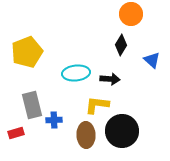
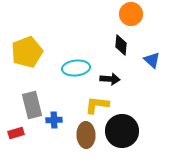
black diamond: rotated 25 degrees counterclockwise
cyan ellipse: moved 5 px up
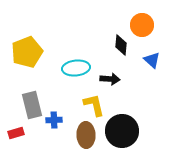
orange circle: moved 11 px right, 11 px down
yellow L-shape: moved 3 px left; rotated 70 degrees clockwise
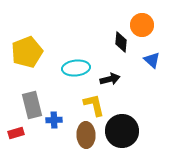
black diamond: moved 3 px up
black arrow: rotated 18 degrees counterclockwise
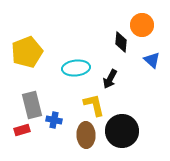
black arrow: rotated 132 degrees clockwise
blue cross: rotated 14 degrees clockwise
red rectangle: moved 6 px right, 3 px up
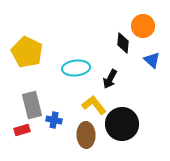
orange circle: moved 1 px right, 1 px down
black diamond: moved 2 px right, 1 px down
yellow pentagon: rotated 24 degrees counterclockwise
yellow L-shape: rotated 25 degrees counterclockwise
black circle: moved 7 px up
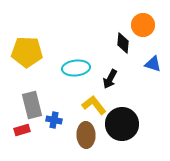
orange circle: moved 1 px up
yellow pentagon: rotated 24 degrees counterclockwise
blue triangle: moved 1 px right, 4 px down; rotated 24 degrees counterclockwise
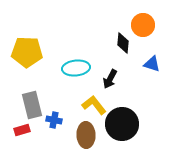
blue triangle: moved 1 px left
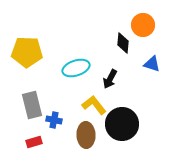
cyan ellipse: rotated 12 degrees counterclockwise
red rectangle: moved 12 px right, 12 px down
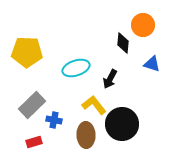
gray rectangle: rotated 60 degrees clockwise
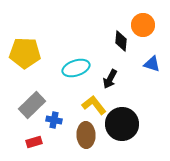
black diamond: moved 2 px left, 2 px up
yellow pentagon: moved 2 px left, 1 px down
